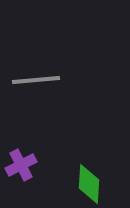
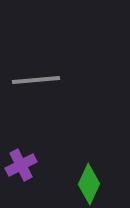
green diamond: rotated 21 degrees clockwise
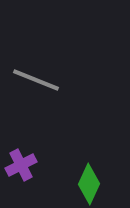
gray line: rotated 27 degrees clockwise
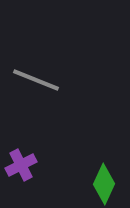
green diamond: moved 15 px right
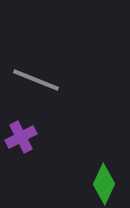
purple cross: moved 28 px up
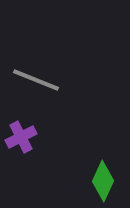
green diamond: moved 1 px left, 3 px up
